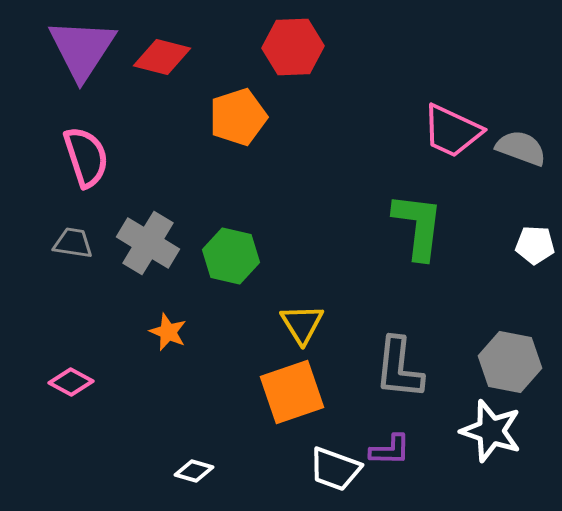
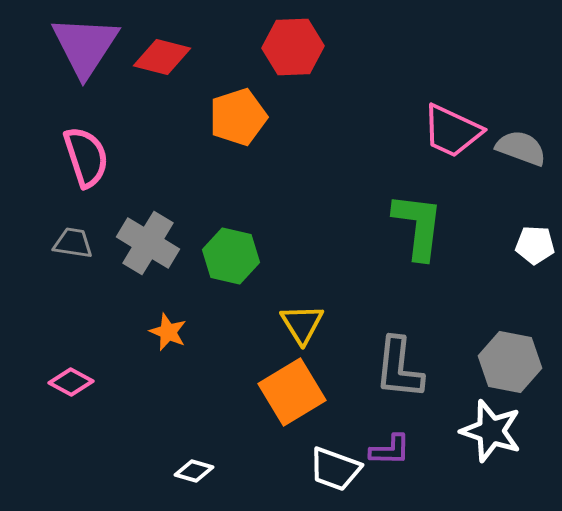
purple triangle: moved 3 px right, 3 px up
orange square: rotated 12 degrees counterclockwise
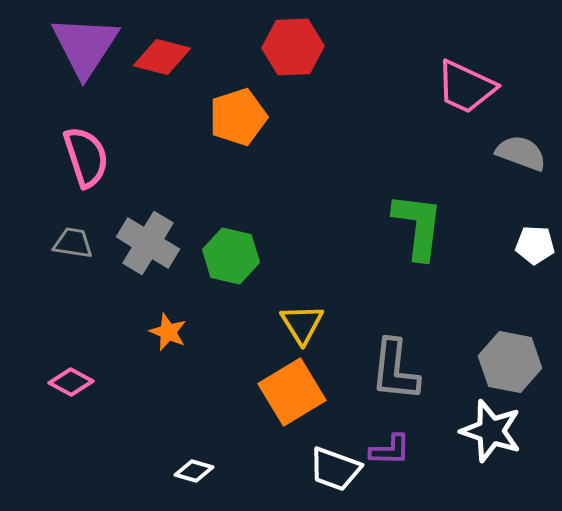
pink trapezoid: moved 14 px right, 44 px up
gray semicircle: moved 5 px down
gray L-shape: moved 4 px left, 2 px down
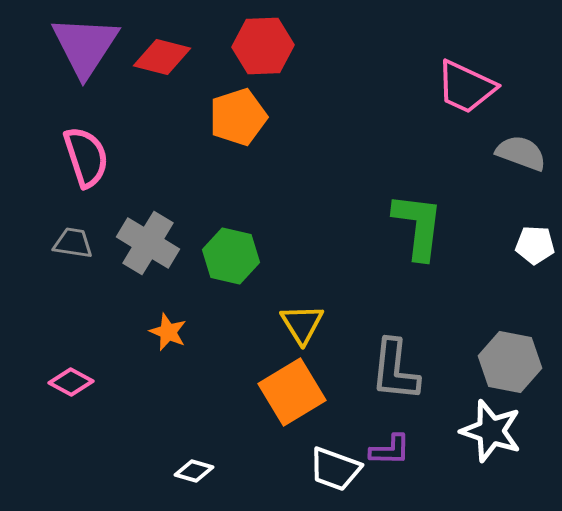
red hexagon: moved 30 px left, 1 px up
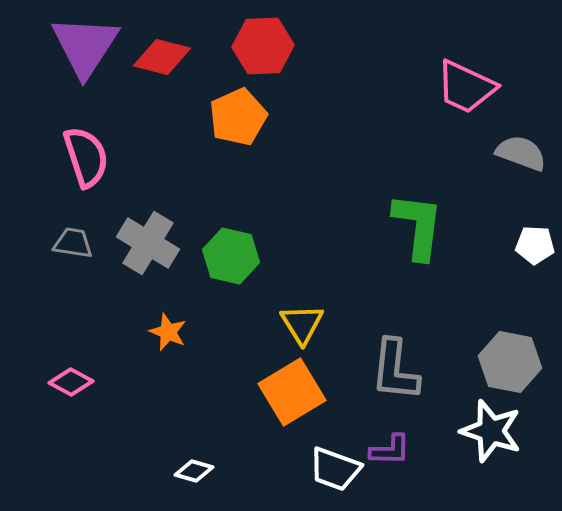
orange pentagon: rotated 6 degrees counterclockwise
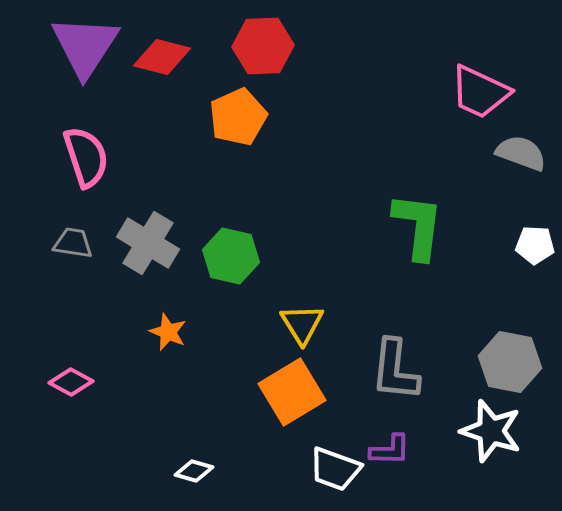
pink trapezoid: moved 14 px right, 5 px down
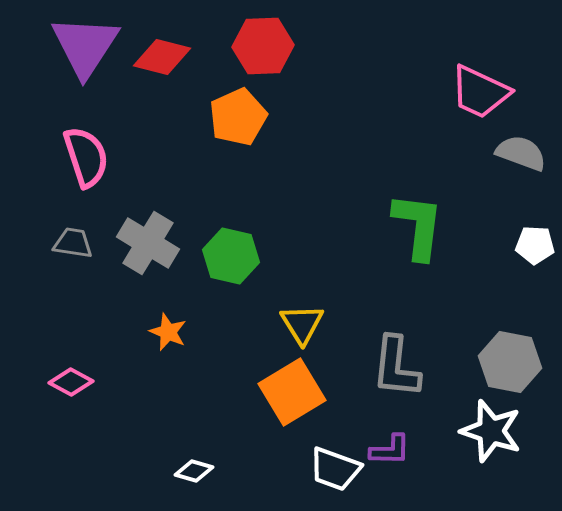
gray L-shape: moved 1 px right, 3 px up
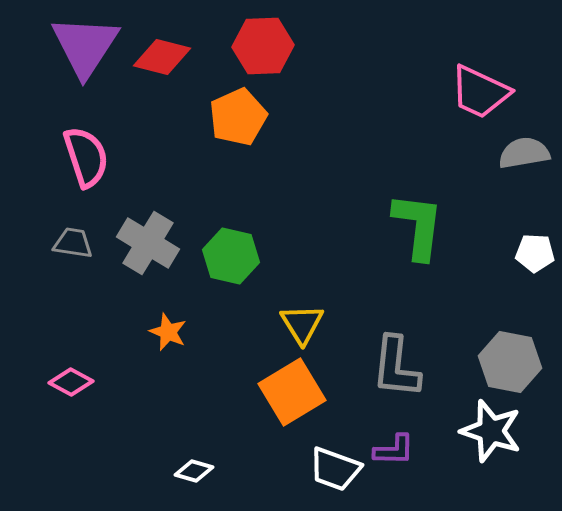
gray semicircle: moved 3 px right; rotated 30 degrees counterclockwise
white pentagon: moved 8 px down
purple L-shape: moved 4 px right
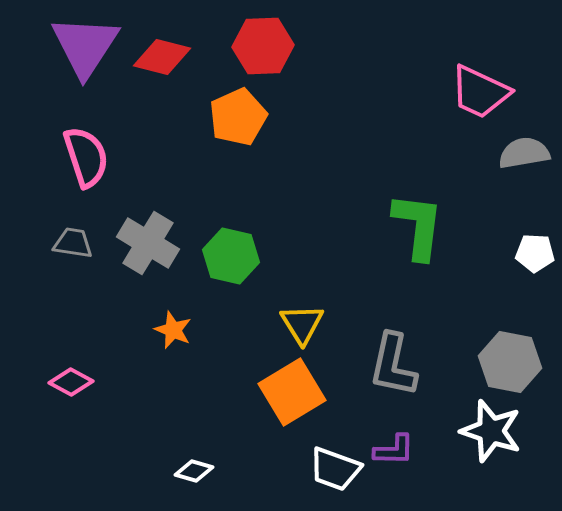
orange star: moved 5 px right, 2 px up
gray L-shape: moved 3 px left, 2 px up; rotated 6 degrees clockwise
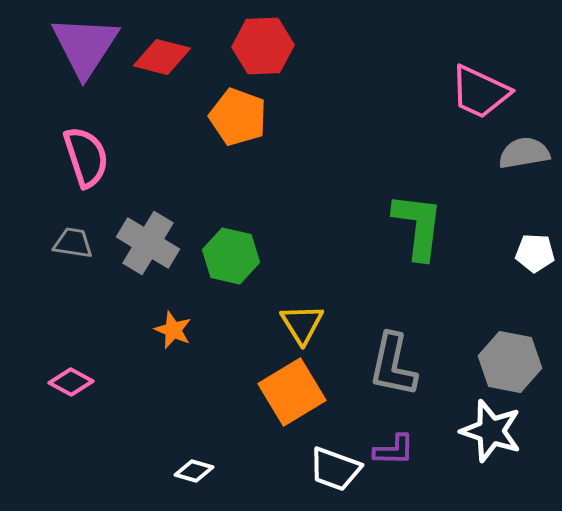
orange pentagon: rotated 28 degrees counterclockwise
